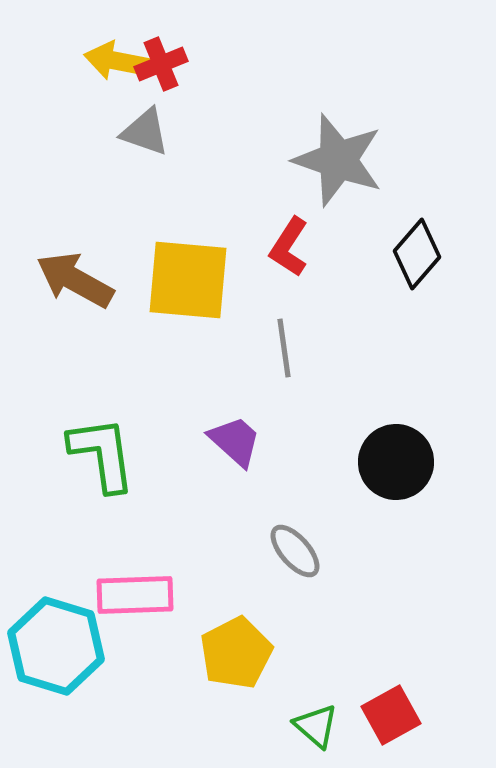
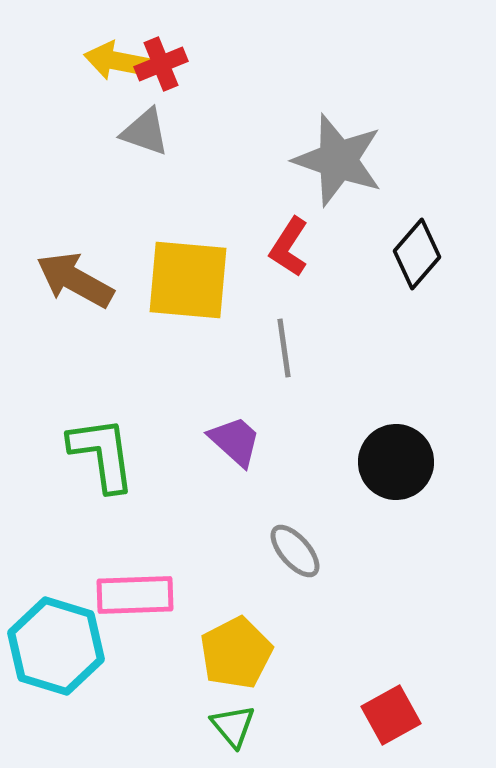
green triangle: moved 83 px left; rotated 9 degrees clockwise
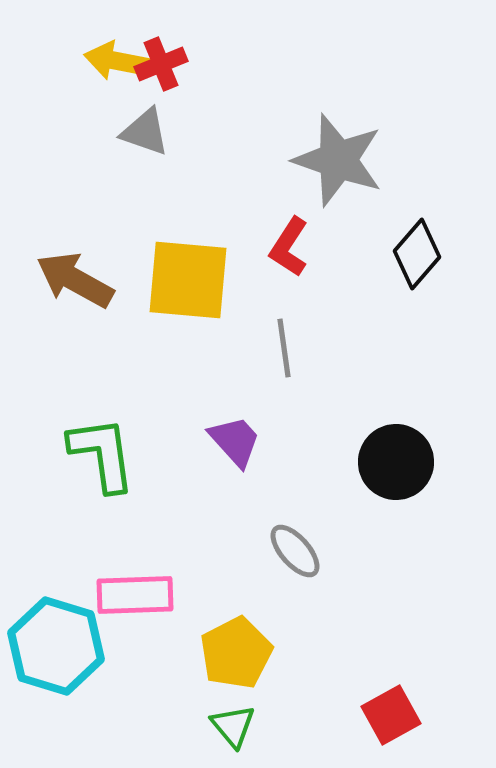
purple trapezoid: rotated 6 degrees clockwise
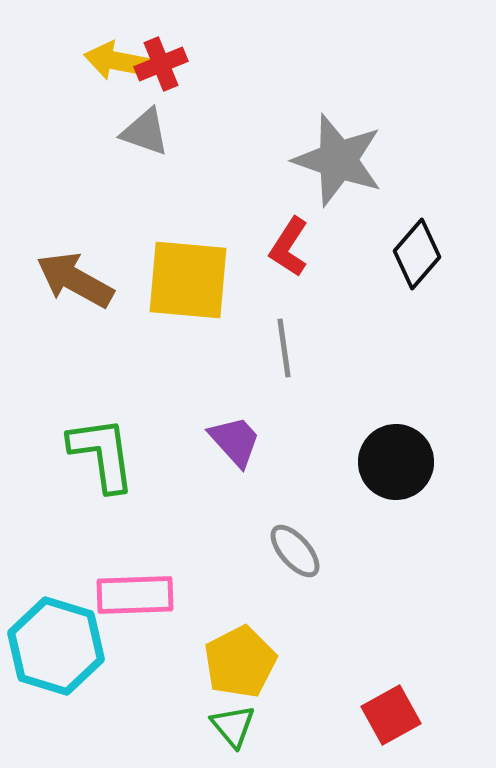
yellow pentagon: moved 4 px right, 9 px down
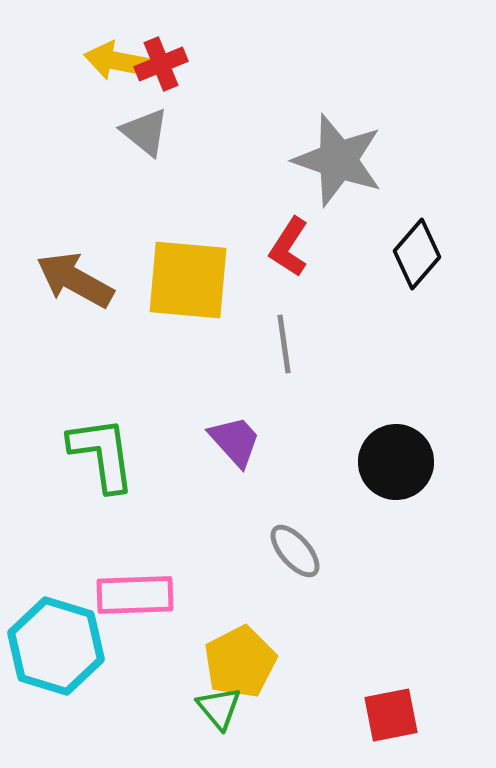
gray triangle: rotated 20 degrees clockwise
gray line: moved 4 px up
red square: rotated 18 degrees clockwise
green triangle: moved 14 px left, 18 px up
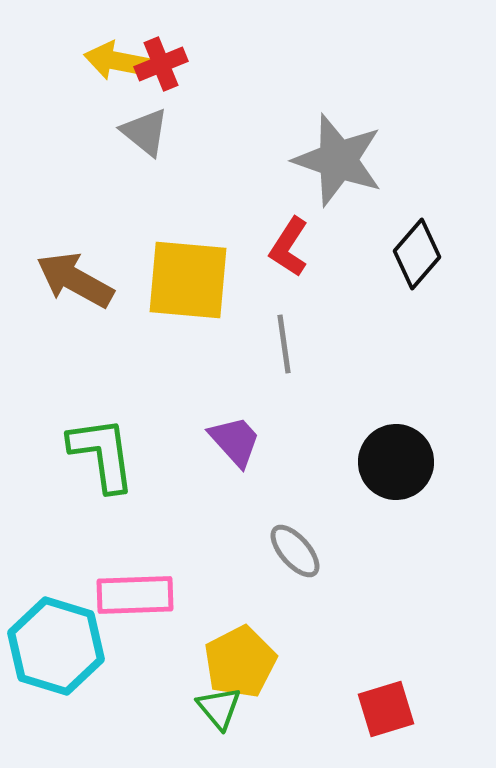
red square: moved 5 px left, 6 px up; rotated 6 degrees counterclockwise
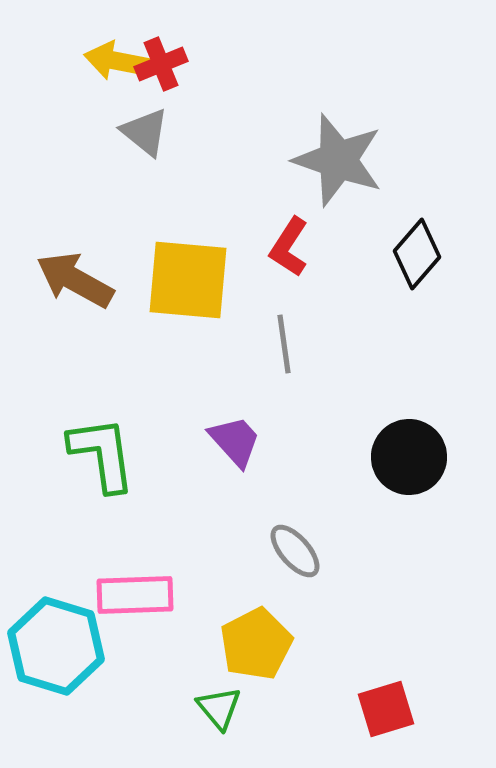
black circle: moved 13 px right, 5 px up
yellow pentagon: moved 16 px right, 18 px up
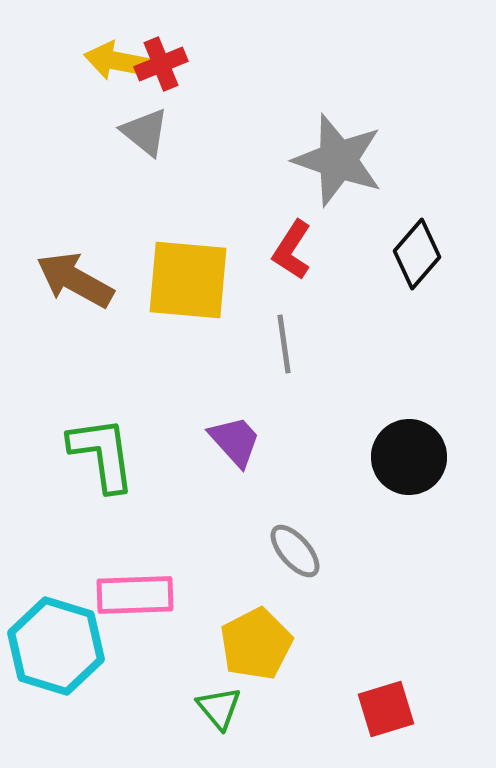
red L-shape: moved 3 px right, 3 px down
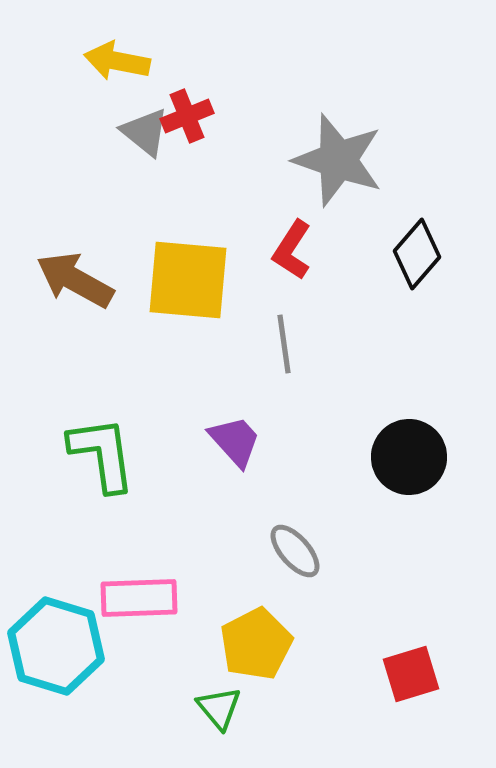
red cross: moved 26 px right, 52 px down
pink rectangle: moved 4 px right, 3 px down
red square: moved 25 px right, 35 px up
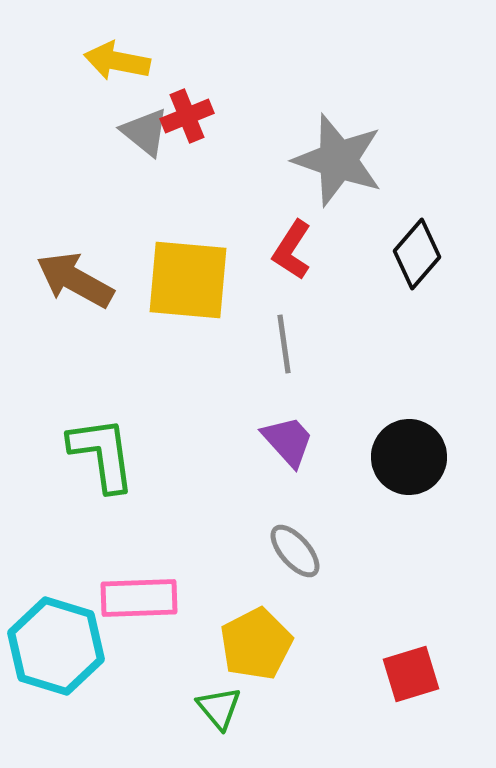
purple trapezoid: moved 53 px right
